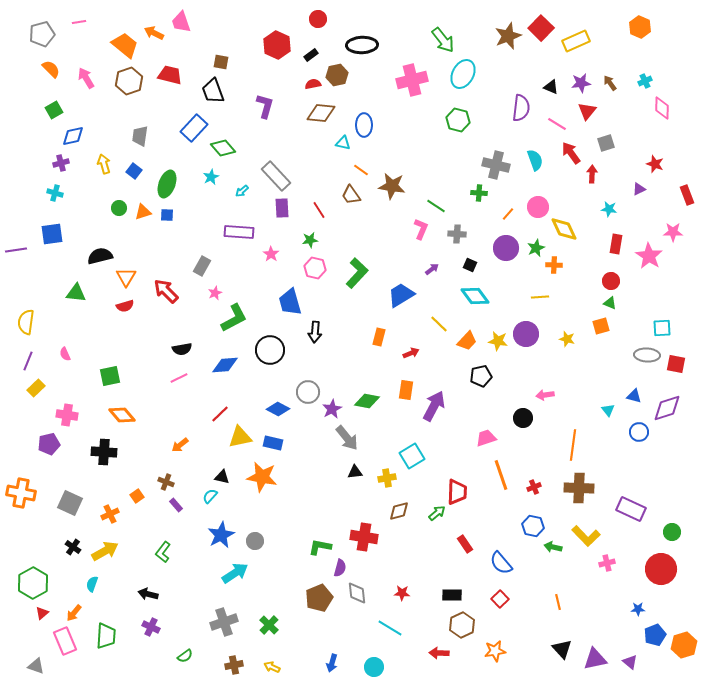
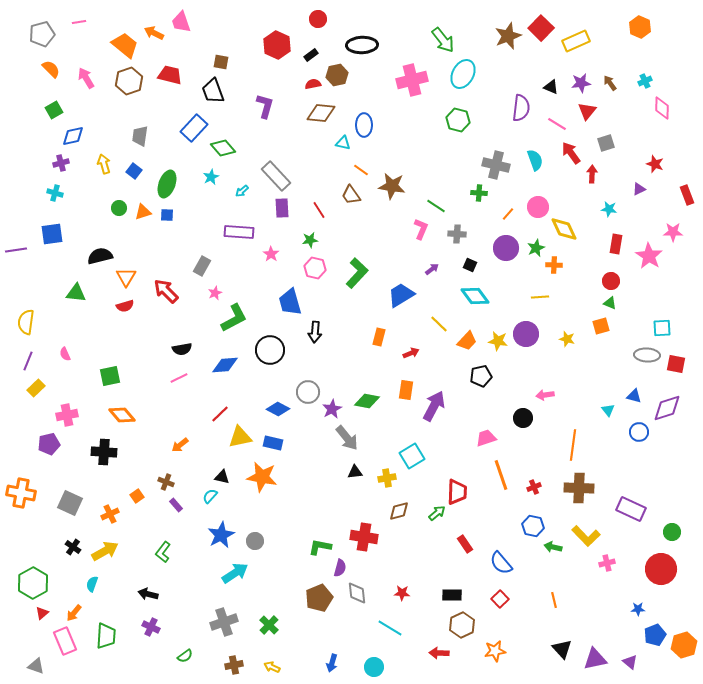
pink cross at (67, 415): rotated 20 degrees counterclockwise
orange line at (558, 602): moved 4 px left, 2 px up
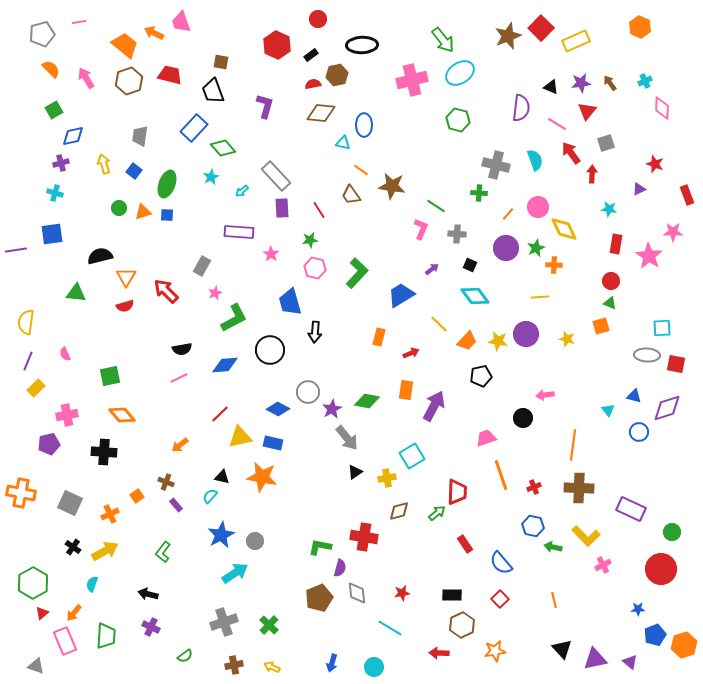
cyan ellipse at (463, 74): moved 3 px left, 1 px up; rotated 28 degrees clockwise
black triangle at (355, 472): rotated 28 degrees counterclockwise
pink cross at (607, 563): moved 4 px left, 2 px down; rotated 14 degrees counterclockwise
red star at (402, 593): rotated 14 degrees counterclockwise
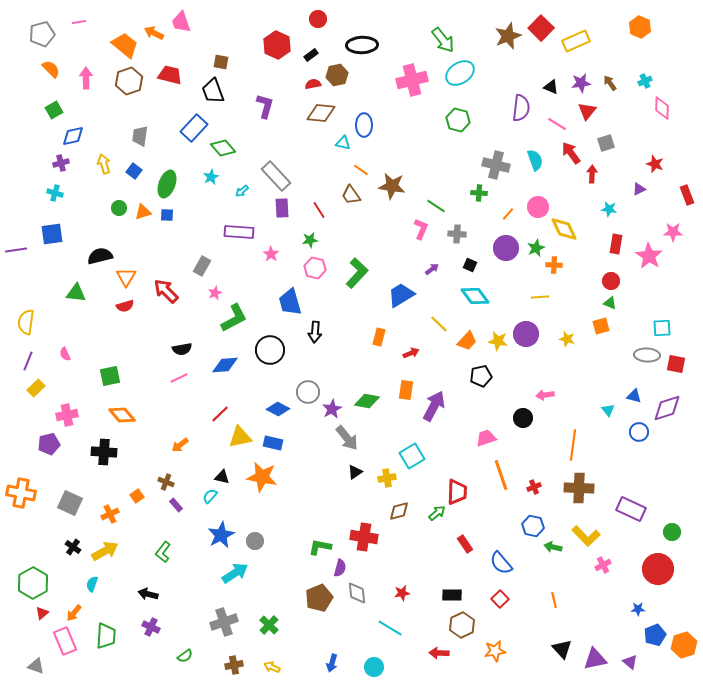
pink arrow at (86, 78): rotated 30 degrees clockwise
red circle at (661, 569): moved 3 px left
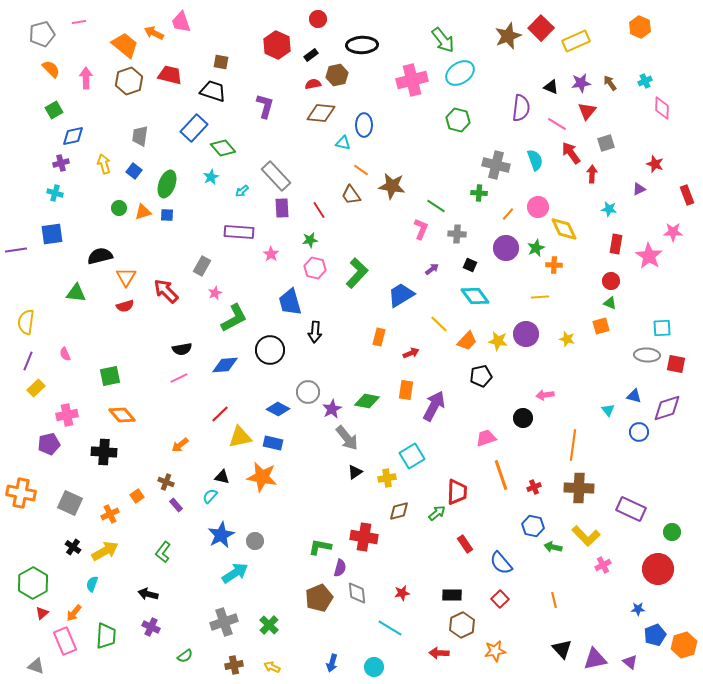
black trapezoid at (213, 91): rotated 128 degrees clockwise
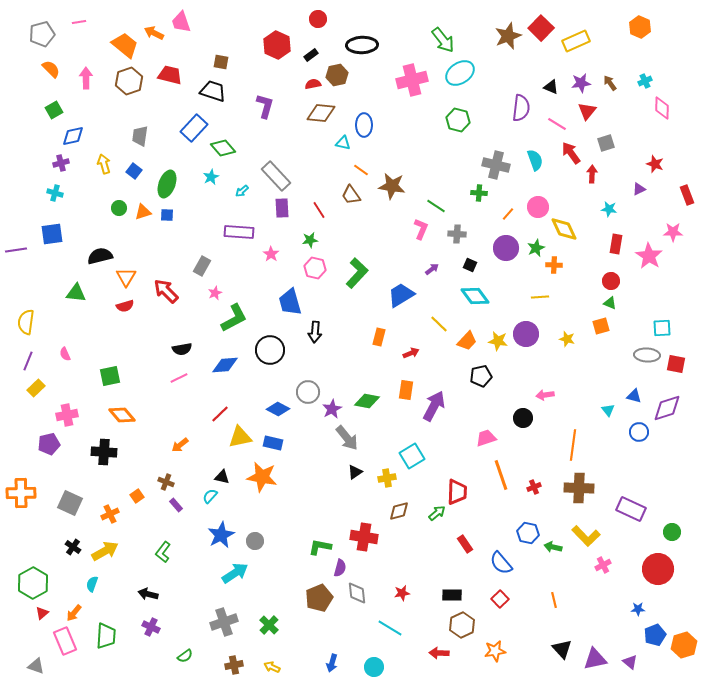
orange cross at (21, 493): rotated 12 degrees counterclockwise
blue hexagon at (533, 526): moved 5 px left, 7 px down
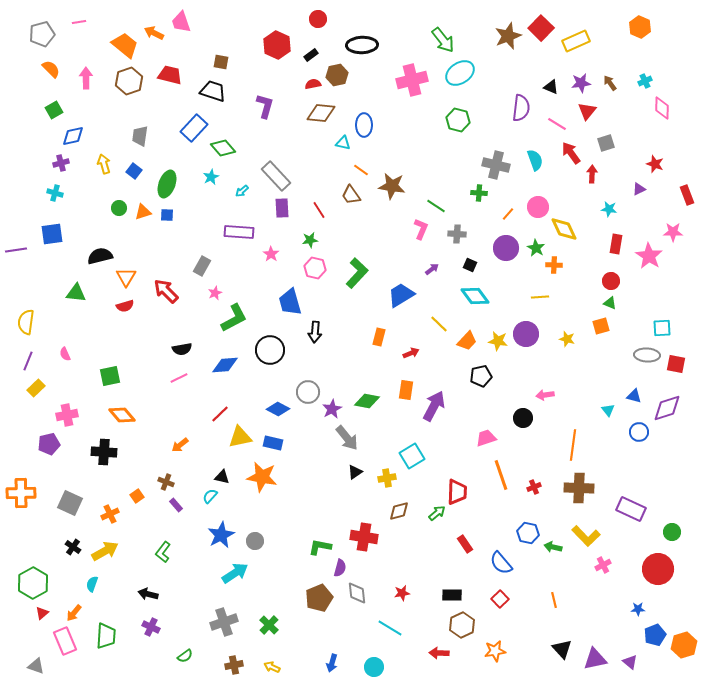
green star at (536, 248): rotated 18 degrees counterclockwise
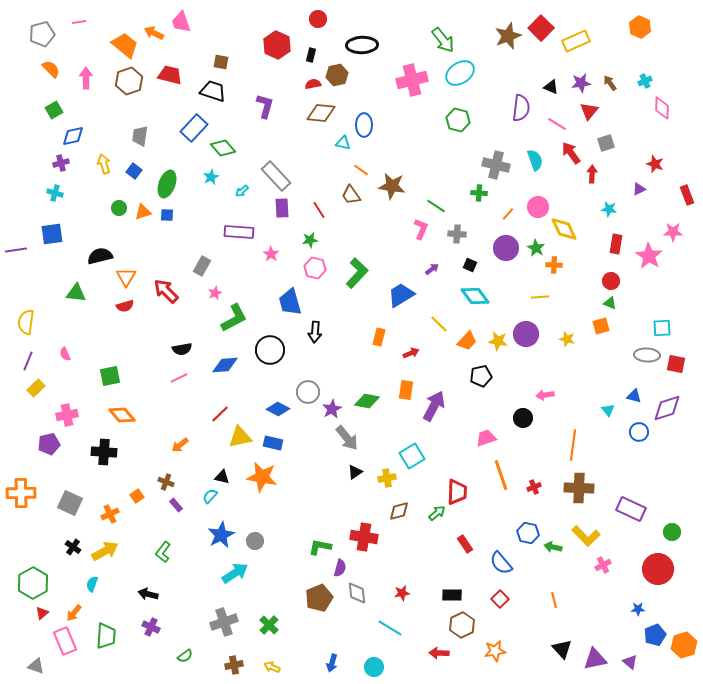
black rectangle at (311, 55): rotated 40 degrees counterclockwise
red triangle at (587, 111): moved 2 px right
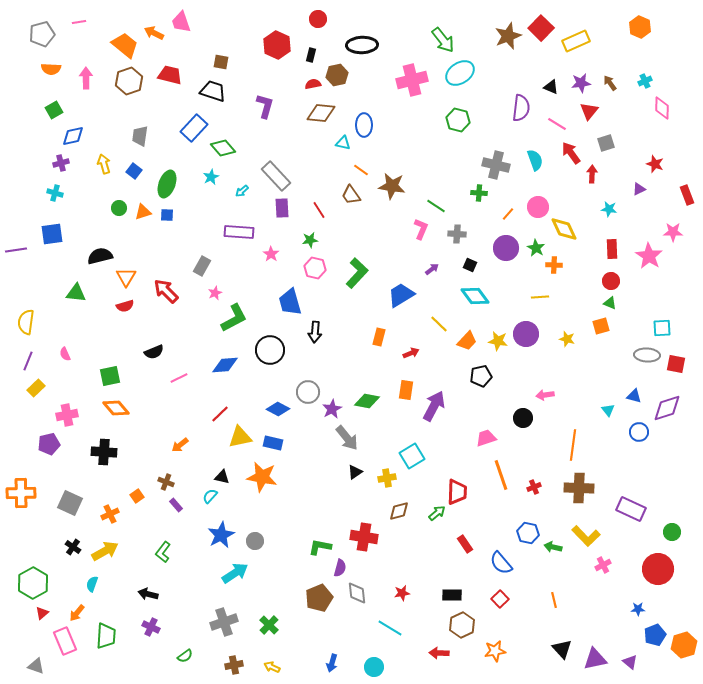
orange semicircle at (51, 69): rotated 138 degrees clockwise
red rectangle at (616, 244): moved 4 px left, 5 px down; rotated 12 degrees counterclockwise
black semicircle at (182, 349): moved 28 px left, 3 px down; rotated 12 degrees counterclockwise
orange diamond at (122, 415): moved 6 px left, 7 px up
orange arrow at (74, 613): moved 3 px right
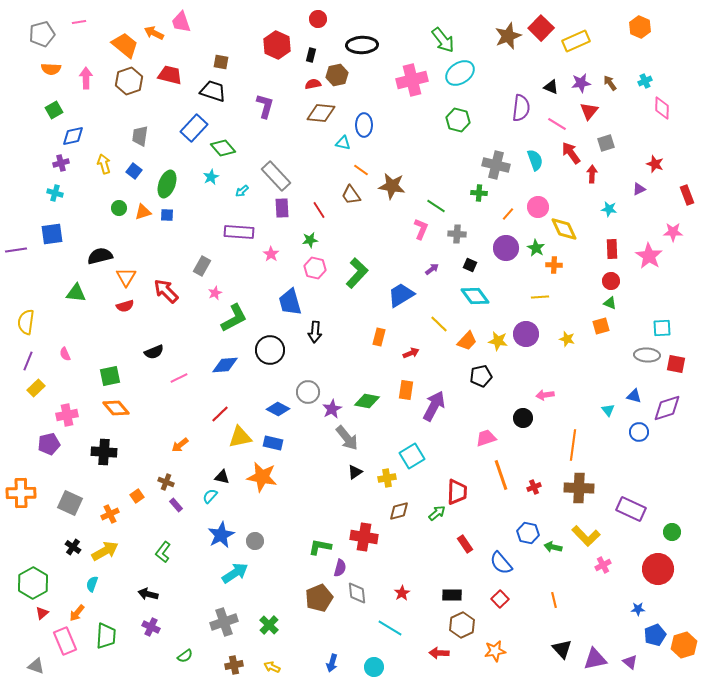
red star at (402, 593): rotated 21 degrees counterclockwise
